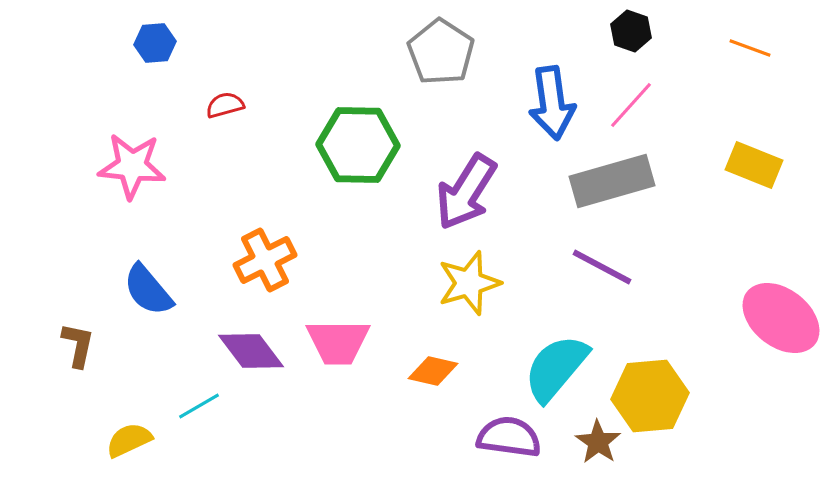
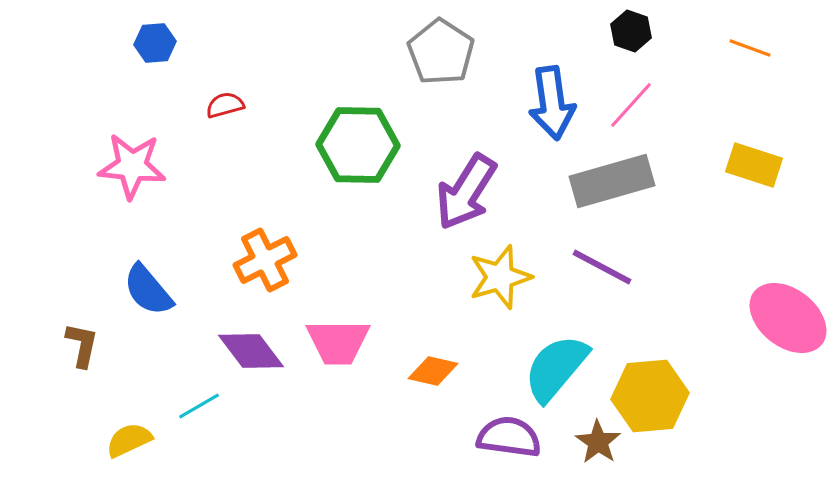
yellow rectangle: rotated 4 degrees counterclockwise
yellow star: moved 31 px right, 6 px up
pink ellipse: moved 7 px right
brown L-shape: moved 4 px right
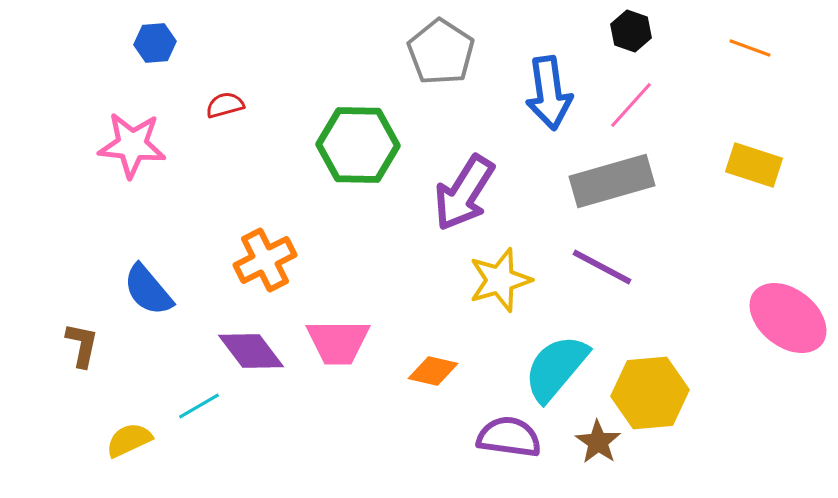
blue arrow: moved 3 px left, 10 px up
pink star: moved 21 px up
purple arrow: moved 2 px left, 1 px down
yellow star: moved 3 px down
yellow hexagon: moved 3 px up
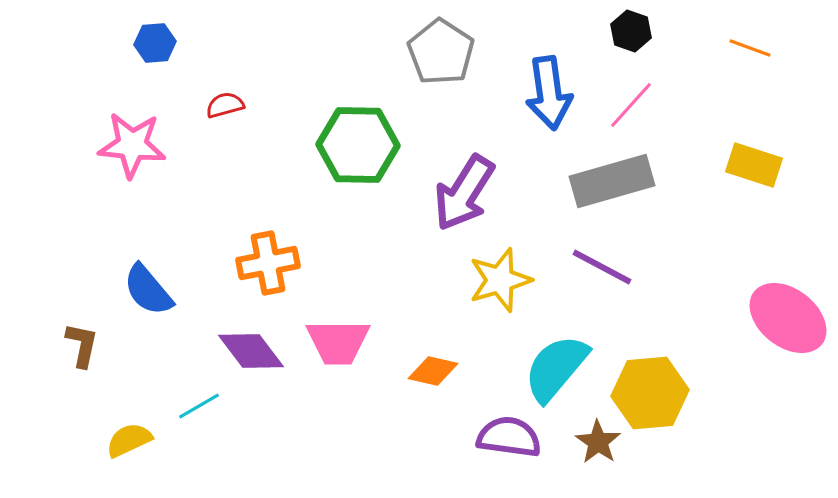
orange cross: moved 3 px right, 3 px down; rotated 16 degrees clockwise
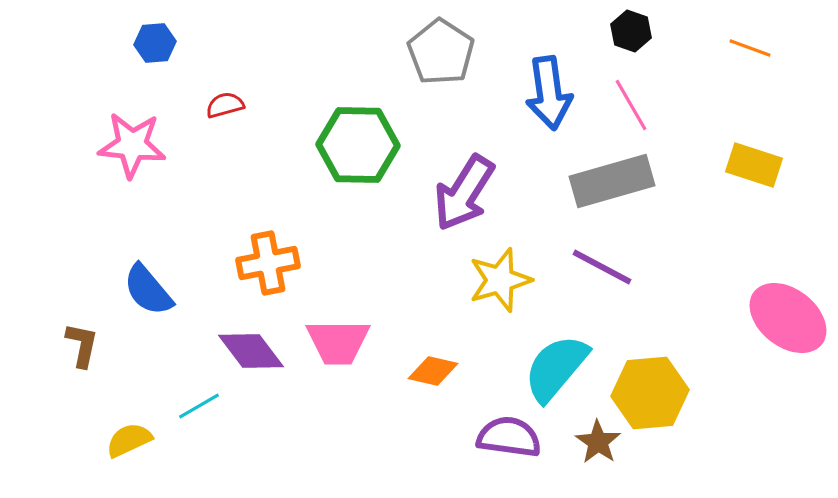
pink line: rotated 72 degrees counterclockwise
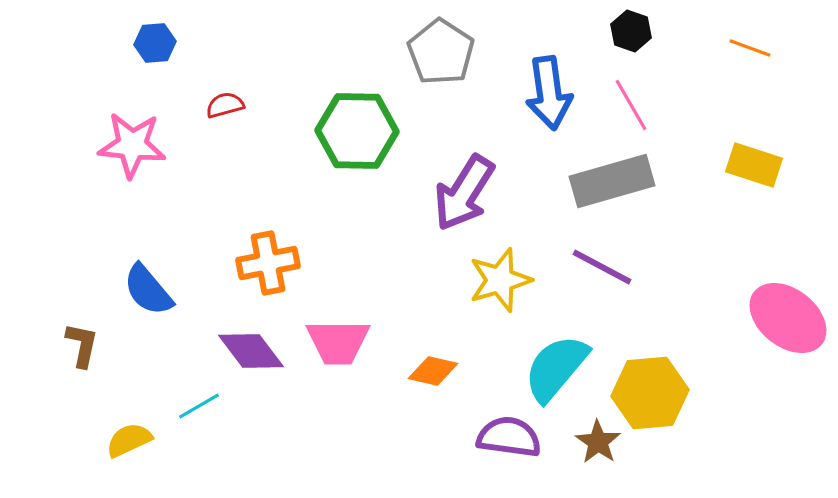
green hexagon: moved 1 px left, 14 px up
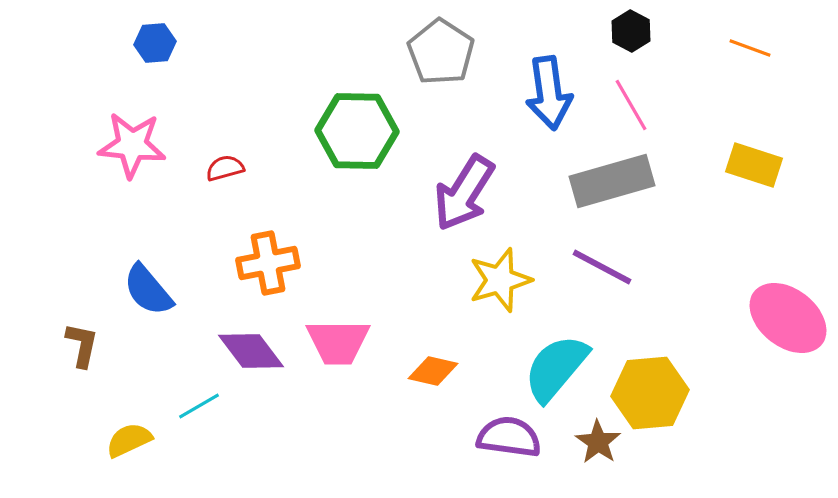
black hexagon: rotated 9 degrees clockwise
red semicircle: moved 63 px down
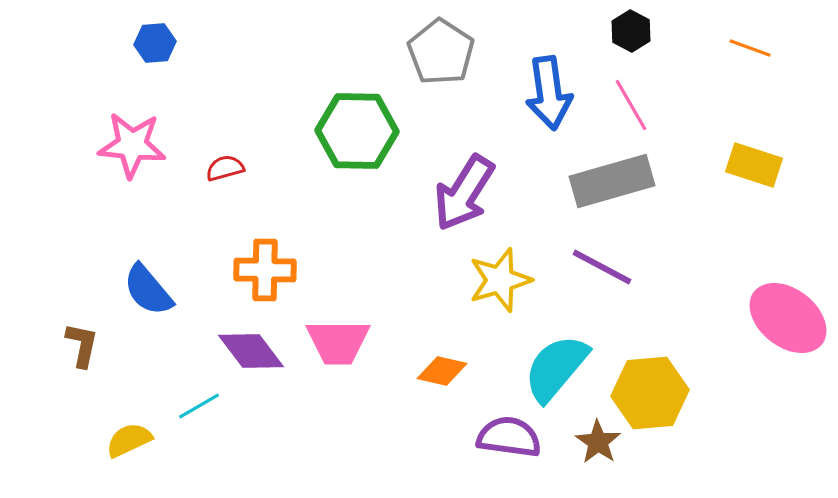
orange cross: moved 3 px left, 7 px down; rotated 12 degrees clockwise
orange diamond: moved 9 px right
